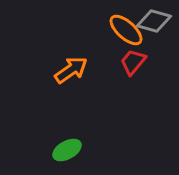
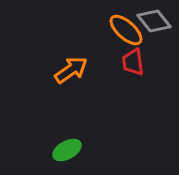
gray diamond: rotated 36 degrees clockwise
red trapezoid: rotated 48 degrees counterclockwise
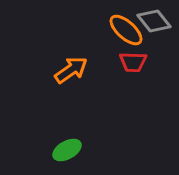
red trapezoid: rotated 80 degrees counterclockwise
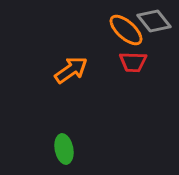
green ellipse: moved 3 px left, 1 px up; rotated 72 degrees counterclockwise
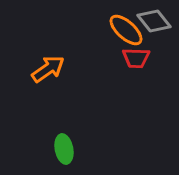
red trapezoid: moved 3 px right, 4 px up
orange arrow: moved 23 px left, 1 px up
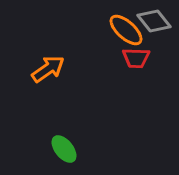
green ellipse: rotated 28 degrees counterclockwise
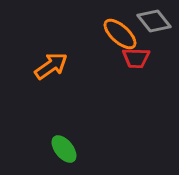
orange ellipse: moved 6 px left, 4 px down
orange arrow: moved 3 px right, 3 px up
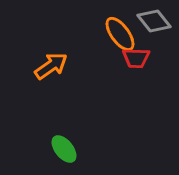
orange ellipse: rotated 12 degrees clockwise
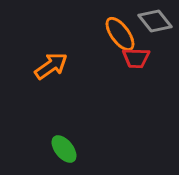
gray diamond: moved 1 px right
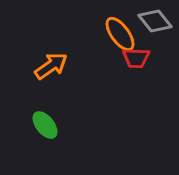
green ellipse: moved 19 px left, 24 px up
